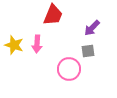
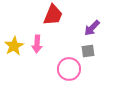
yellow star: moved 1 px down; rotated 24 degrees clockwise
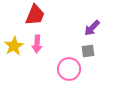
red trapezoid: moved 18 px left
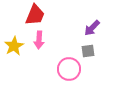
pink arrow: moved 2 px right, 4 px up
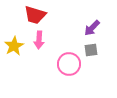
red trapezoid: rotated 85 degrees clockwise
gray square: moved 3 px right, 1 px up
pink circle: moved 5 px up
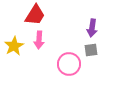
red trapezoid: rotated 75 degrees counterclockwise
purple arrow: rotated 36 degrees counterclockwise
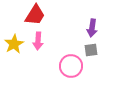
pink arrow: moved 1 px left, 1 px down
yellow star: moved 2 px up
pink circle: moved 2 px right, 2 px down
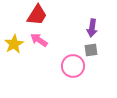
red trapezoid: moved 2 px right
pink arrow: moved 1 px right, 1 px up; rotated 120 degrees clockwise
pink circle: moved 2 px right
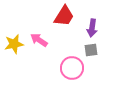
red trapezoid: moved 27 px right, 1 px down
yellow star: rotated 18 degrees clockwise
pink circle: moved 1 px left, 2 px down
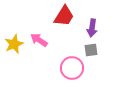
yellow star: rotated 12 degrees counterclockwise
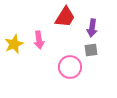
red trapezoid: moved 1 px right, 1 px down
pink arrow: rotated 132 degrees counterclockwise
pink circle: moved 2 px left, 1 px up
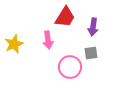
purple arrow: moved 1 px right, 1 px up
pink arrow: moved 9 px right
gray square: moved 3 px down
